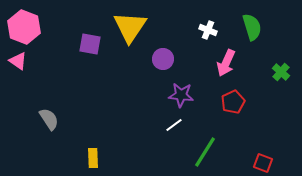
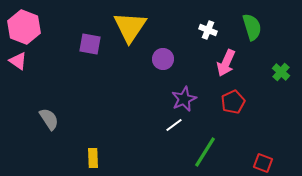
purple star: moved 3 px right, 4 px down; rotated 30 degrees counterclockwise
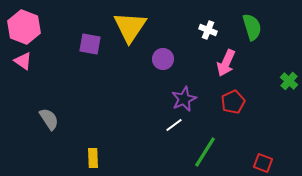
pink triangle: moved 5 px right
green cross: moved 8 px right, 9 px down
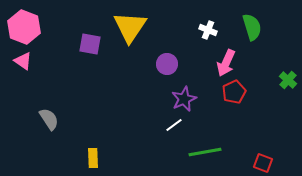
purple circle: moved 4 px right, 5 px down
green cross: moved 1 px left, 1 px up
red pentagon: moved 1 px right, 10 px up
green line: rotated 48 degrees clockwise
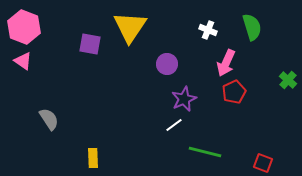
green line: rotated 24 degrees clockwise
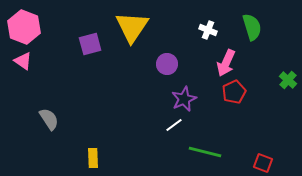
yellow triangle: moved 2 px right
purple square: rotated 25 degrees counterclockwise
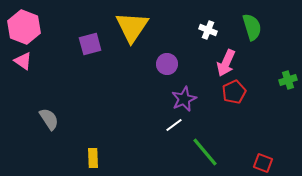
green cross: rotated 30 degrees clockwise
green line: rotated 36 degrees clockwise
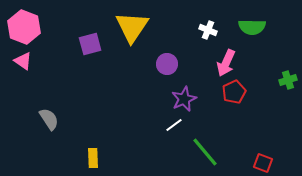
green semicircle: rotated 108 degrees clockwise
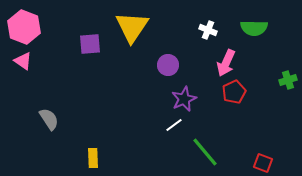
green semicircle: moved 2 px right, 1 px down
purple square: rotated 10 degrees clockwise
purple circle: moved 1 px right, 1 px down
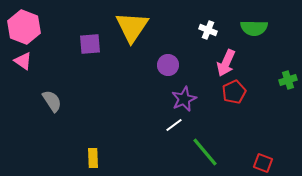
gray semicircle: moved 3 px right, 18 px up
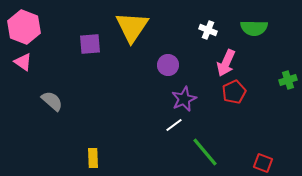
pink triangle: moved 1 px down
gray semicircle: rotated 15 degrees counterclockwise
